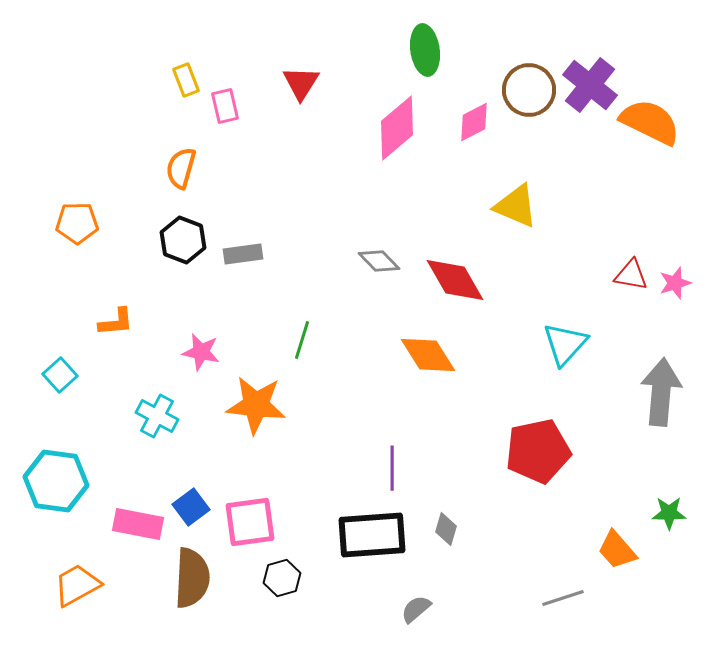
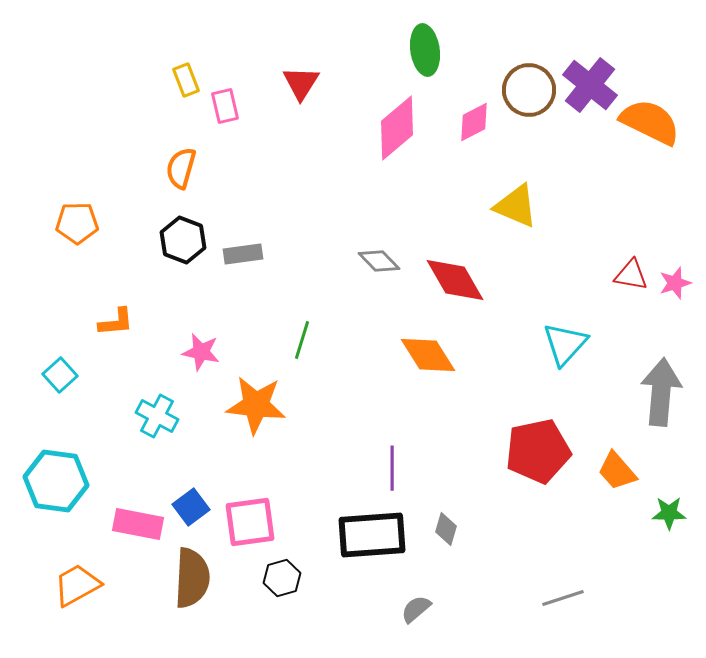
orange trapezoid at (617, 550): moved 79 px up
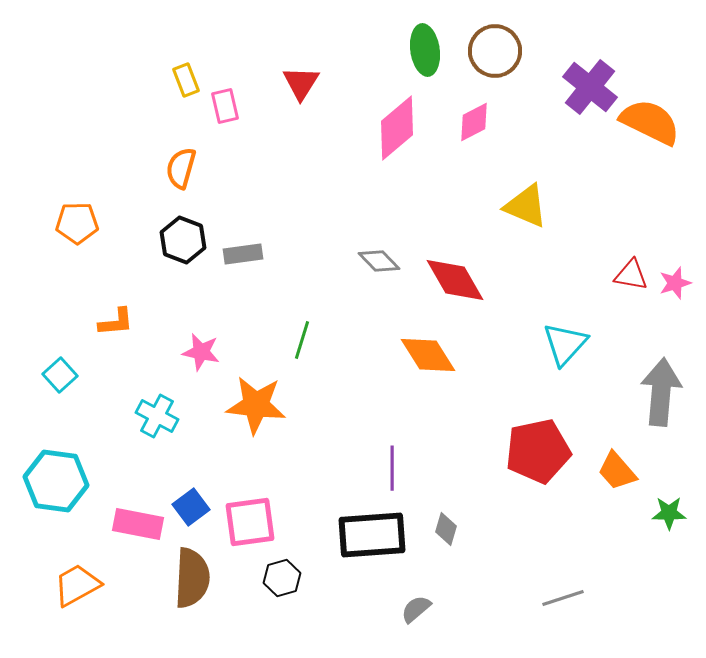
purple cross at (590, 85): moved 2 px down
brown circle at (529, 90): moved 34 px left, 39 px up
yellow triangle at (516, 206): moved 10 px right
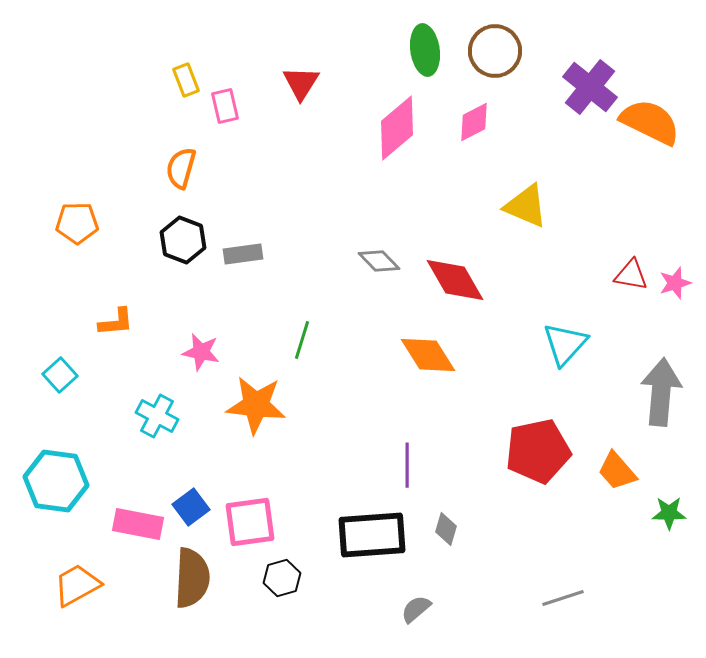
purple line at (392, 468): moved 15 px right, 3 px up
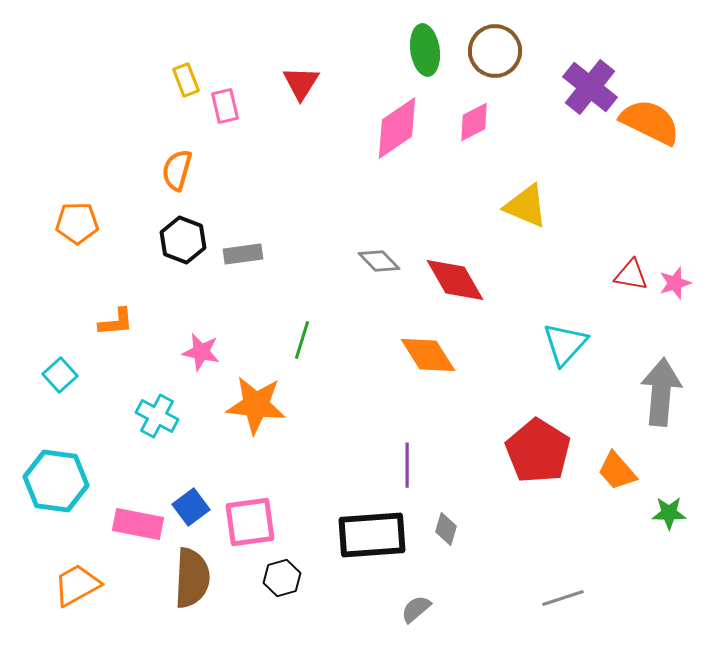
pink diamond at (397, 128): rotated 6 degrees clockwise
orange semicircle at (181, 168): moved 4 px left, 2 px down
red pentagon at (538, 451): rotated 28 degrees counterclockwise
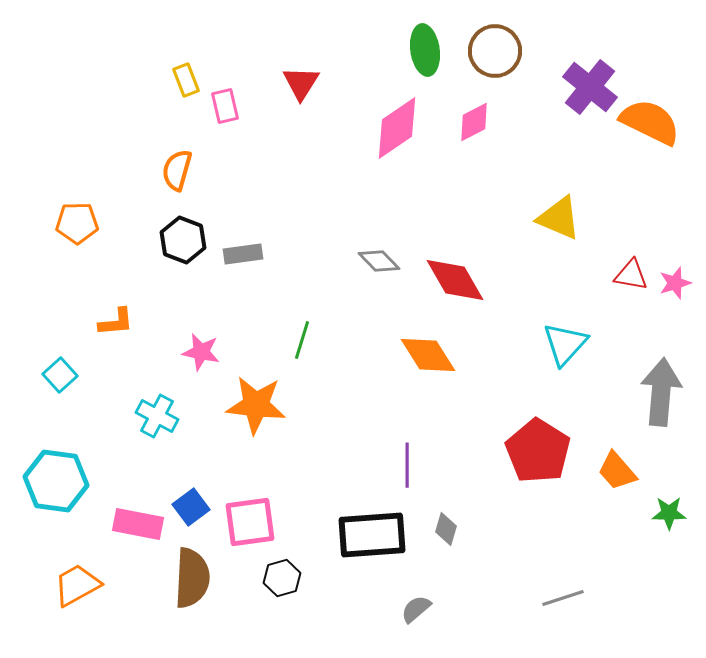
yellow triangle at (526, 206): moved 33 px right, 12 px down
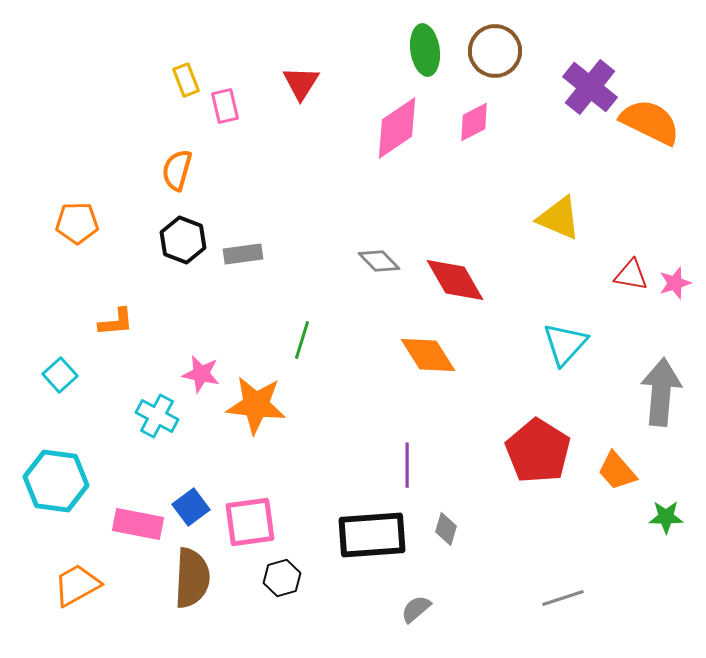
pink star at (201, 352): moved 22 px down
green star at (669, 513): moved 3 px left, 4 px down
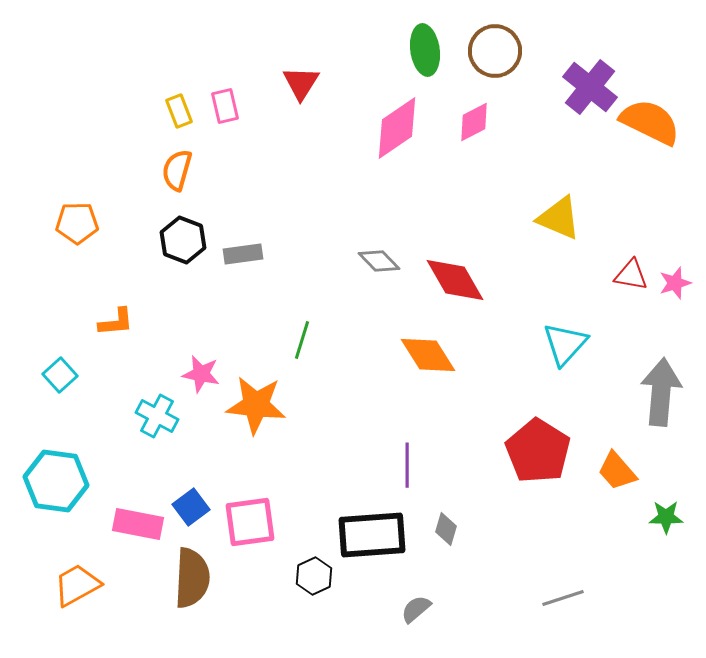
yellow rectangle at (186, 80): moved 7 px left, 31 px down
black hexagon at (282, 578): moved 32 px right, 2 px up; rotated 9 degrees counterclockwise
